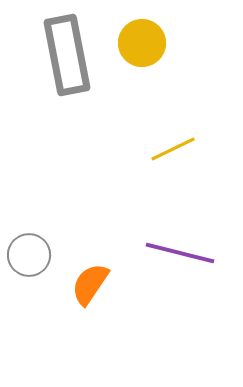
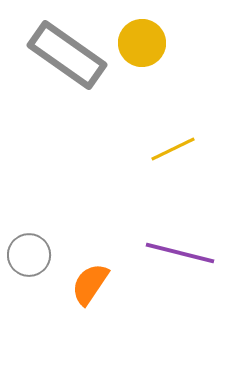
gray rectangle: rotated 44 degrees counterclockwise
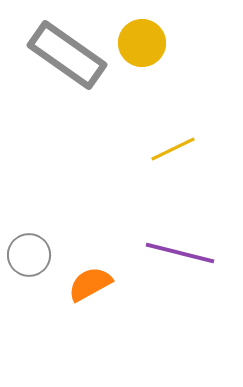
orange semicircle: rotated 27 degrees clockwise
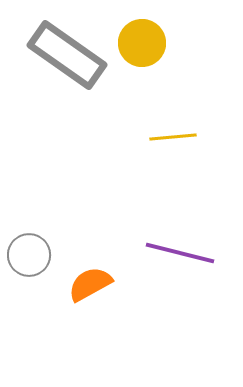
yellow line: moved 12 px up; rotated 21 degrees clockwise
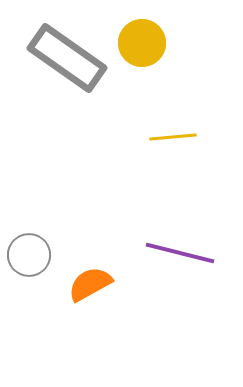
gray rectangle: moved 3 px down
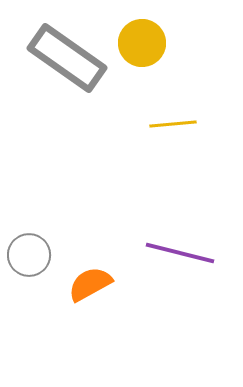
yellow line: moved 13 px up
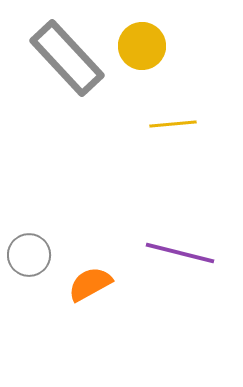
yellow circle: moved 3 px down
gray rectangle: rotated 12 degrees clockwise
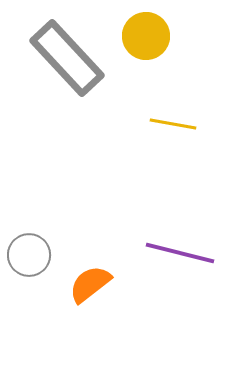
yellow circle: moved 4 px right, 10 px up
yellow line: rotated 15 degrees clockwise
orange semicircle: rotated 9 degrees counterclockwise
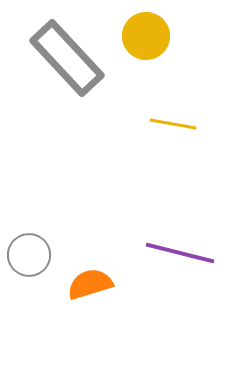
orange semicircle: rotated 21 degrees clockwise
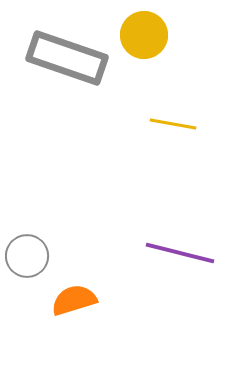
yellow circle: moved 2 px left, 1 px up
gray rectangle: rotated 28 degrees counterclockwise
gray circle: moved 2 px left, 1 px down
orange semicircle: moved 16 px left, 16 px down
